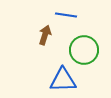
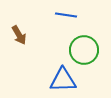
brown arrow: moved 26 px left; rotated 132 degrees clockwise
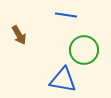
blue triangle: rotated 12 degrees clockwise
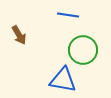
blue line: moved 2 px right
green circle: moved 1 px left
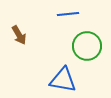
blue line: moved 1 px up; rotated 15 degrees counterclockwise
green circle: moved 4 px right, 4 px up
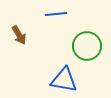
blue line: moved 12 px left
blue triangle: moved 1 px right
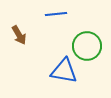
blue triangle: moved 9 px up
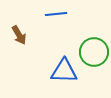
green circle: moved 7 px right, 6 px down
blue triangle: rotated 8 degrees counterclockwise
